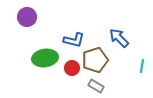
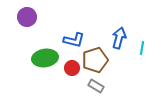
blue arrow: rotated 60 degrees clockwise
cyan line: moved 18 px up
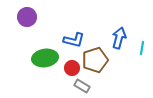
gray rectangle: moved 14 px left
